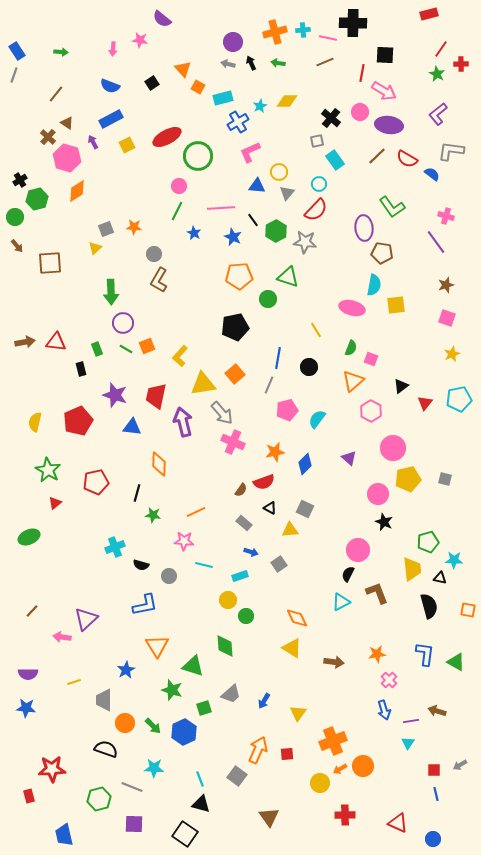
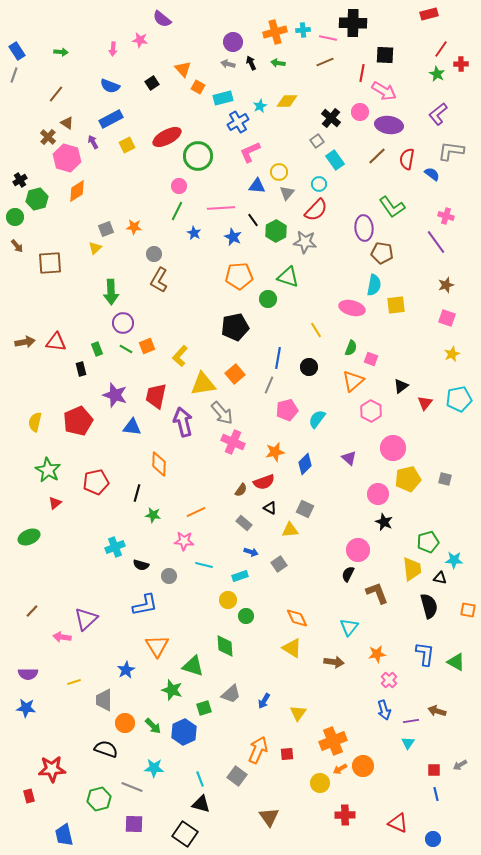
gray square at (317, 141): rotated 24 degrees counterclockwise
red semicircle at (407, 159): rotated 70 degrees clockwise
cyan triangle at (341, 602): moved 8 px right, 25 px down; rotated 24 degrees counterclockwise
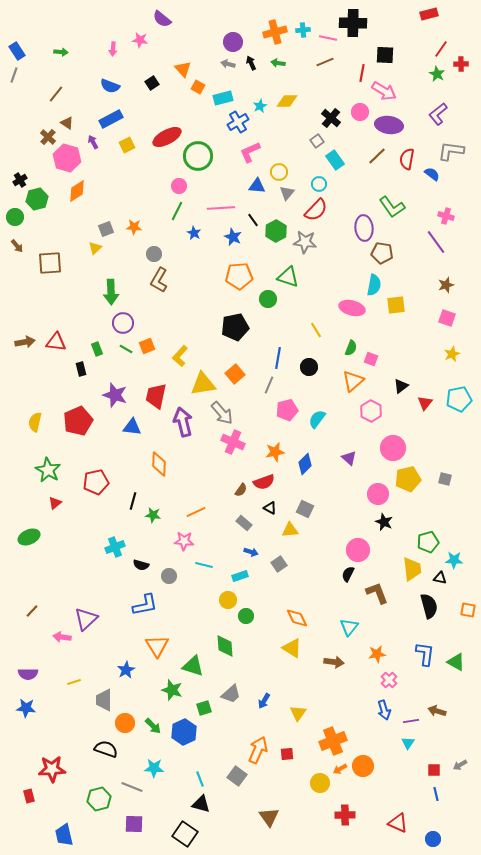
black line at (137, 493): moved 4 px left, 8 px down
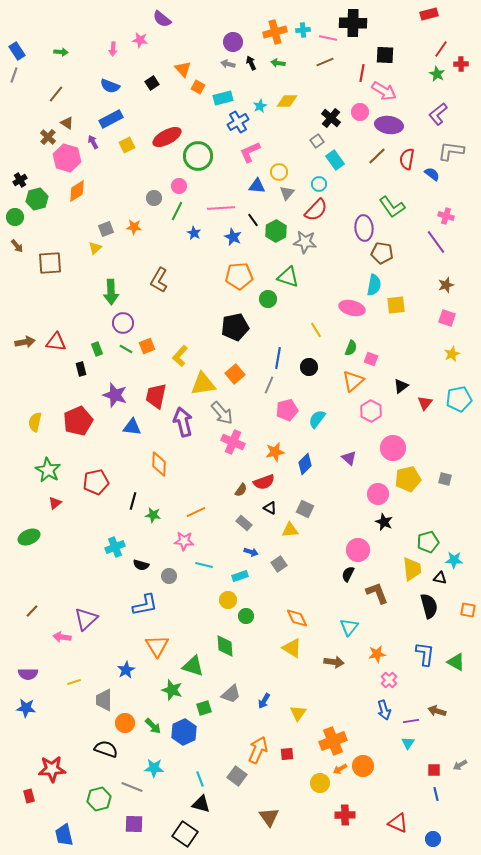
gray circle at (154, 254): moved 56 px up
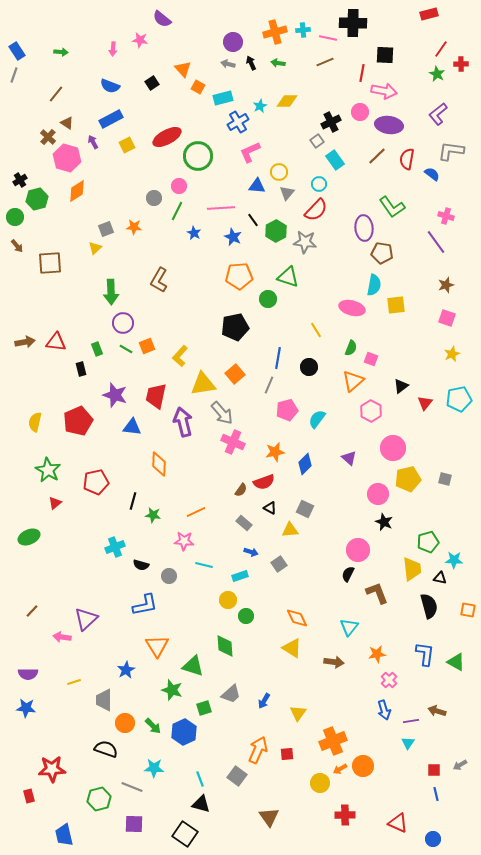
pink arrow at (384, 91): rotated 20 degrees counterclockwise
black cross at (331, 118): moved 4 px down; rotated 24 degrees clockwise
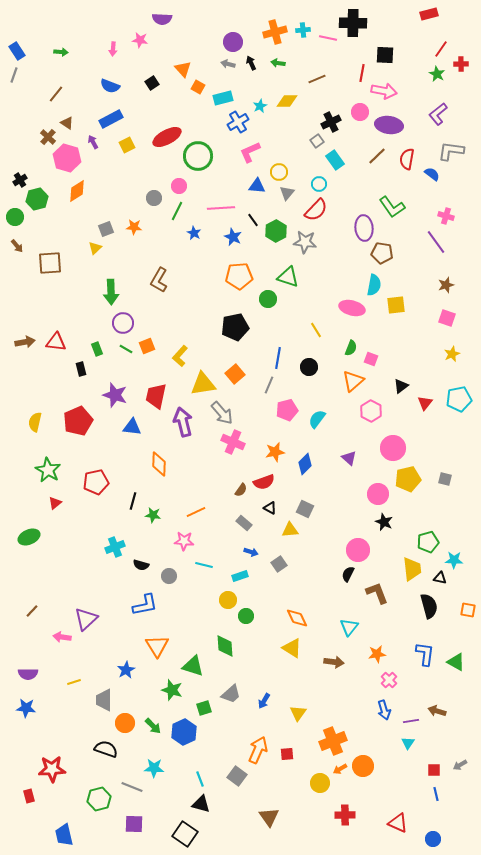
purple semicircle at (162, 19): rotated 36 degrees counterclockwise
brown line at (325, 62): moved 8 px left, 17 px down
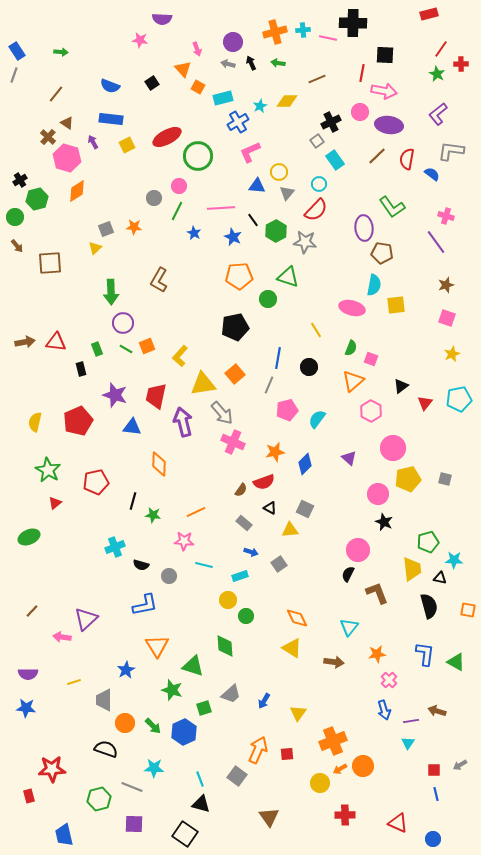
pink arrow at (113, 49): moved 84 px right; rotated 24 degrees counterclockwise
blue rectangle at (111, 119): rotated 35 degrees clockwise
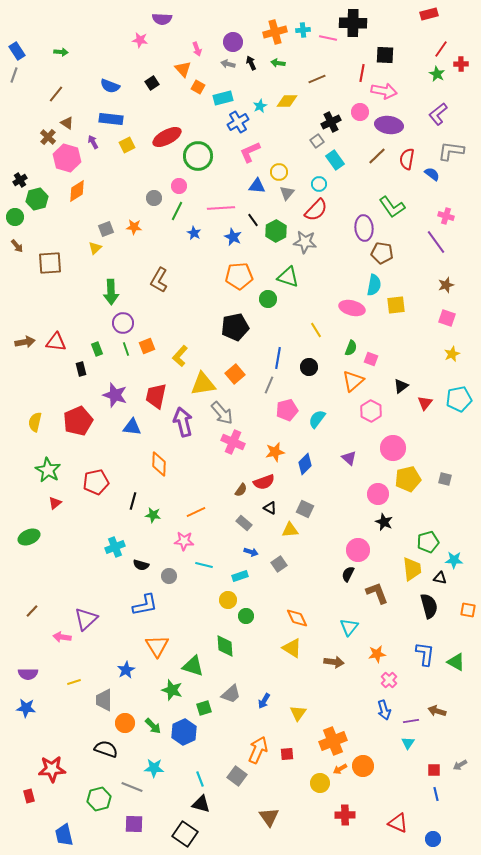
green line at (126, 349): rotated 40 degrees clockwise
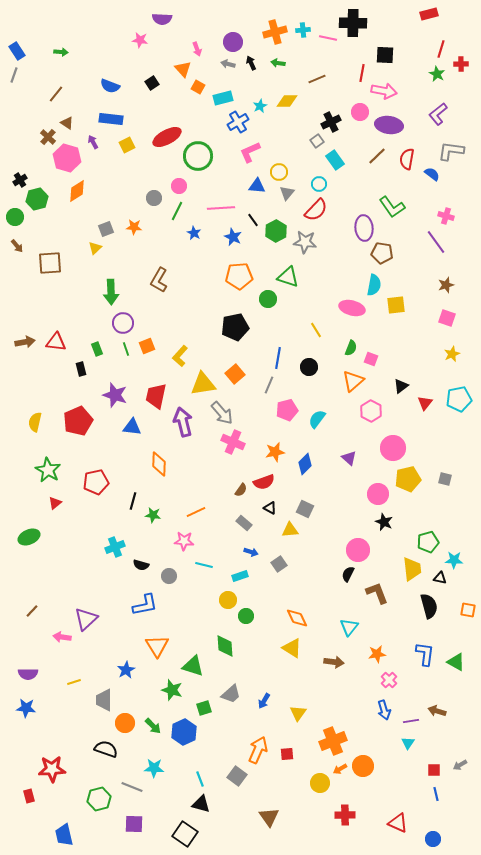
red line at (441, 49): rotated 18 degrees counterclockwise
